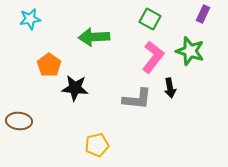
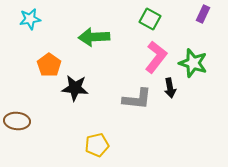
green star: moved 3 px right, 12 px down
pink L-shape: moved 3 px right
brown ellipse: moved 2 px left
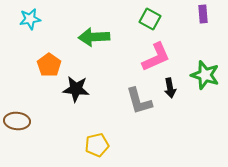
purple rectangle: rotated 30 degrees counterclockwise
pink L-shape: rotated 28 degrees clockwise
green star: moved 12 px right, 12 px down
black star: moved 1 px right, 1 px down
gray L-shape: moved 2 px right, 2 px down; rotated 68 degrees clockwise
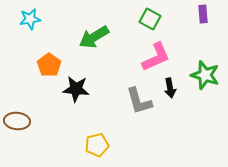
green arrow: rotated 28 degrees counterclockwise
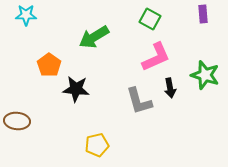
cyan star: moved 4 px left, 4 px up; rotated 10 degrees clockwise
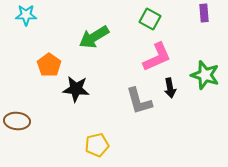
purple rectangle: moved 1 px right, 1 px up
pink L-shape: moved 1 px right
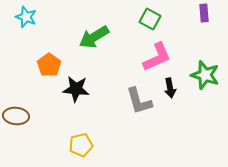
cyan star: moved 2 px down; rotated 20 degrees clockwise
brown ellipse: moved 1 px left, 5 px up
yellow pentagon: moved 16 px left
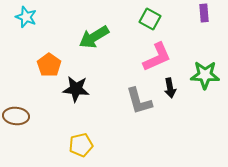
green star: rotated 16 degrees counterclockwise
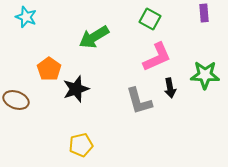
orange pentagon: moved 4 px down
black star: rotated 24 degrees counterclockwise
brown ellipse: moved 16 px up; rotated 15 degrees clockwise
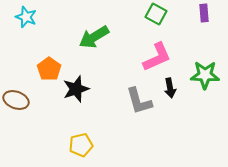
green square: moved 6 px right, 5 px up
